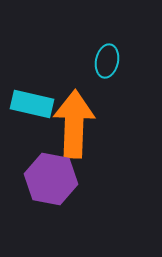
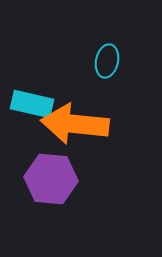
orange arrow: moved 1 px right; rotated 86 degrees counterclockwise
purple hexagon: rotated 6 degrees counterclockwise
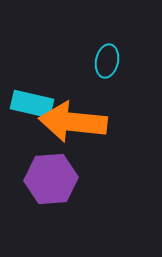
orange arrow: moved 2 px left, 2 px up
purple hexagon: rotated 9 degrees counterclockwise
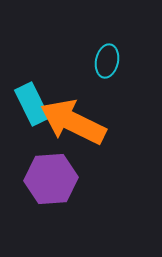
cyan rectangle: rotated 51 degrees clockwise
orange arrow: rotated 20 degrees clockwise
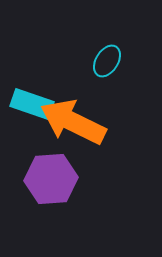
cyan ellipse: rotated 20 degrees clockwise
cyan rectangle: rotated 45 degrees counterclockwise
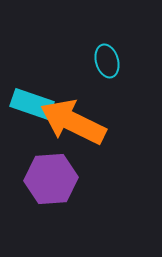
cyan ellipse: rotated 48 degrees counterclockwise
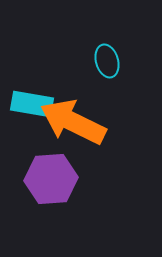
cyan rectangle: rotated 9 degrees counterclockwise
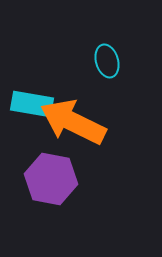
purple hexagon: rotated 15 degrees clockwise
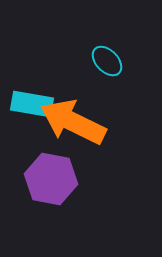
cyan ellipse: rotated 28 degrees counterclockwise
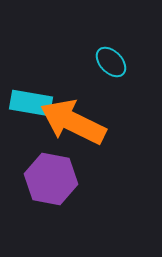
cyan ellipse: moved 4 px right, 1 px down
cyan rectangle: moved 1 px left, 1 px up
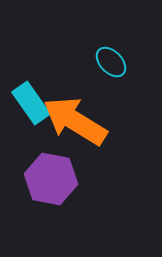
cyan rectangle: rotated 45 degrees clockwise
orange arrow: moved 2 px right, 1 px up; rotated 6 degrees clockwise
